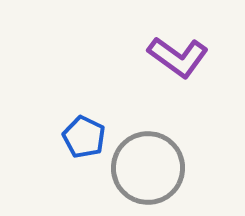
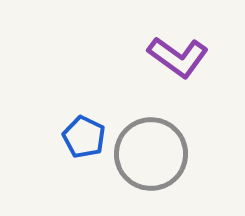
gray circle: moved 3 px right, 14 px up
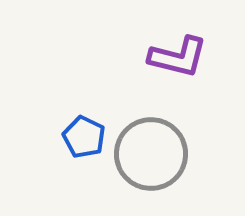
purple L-shape: rotated 22 degrees counterclockwise
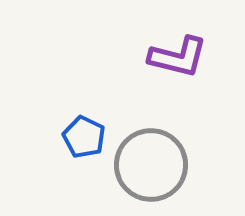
gray circle: moved 11 px down
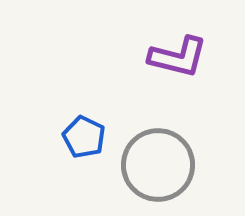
gray circle: moved 7 px right
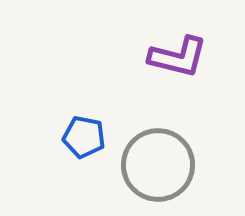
blue pentagon: rotated 15 degrees counterclockwise
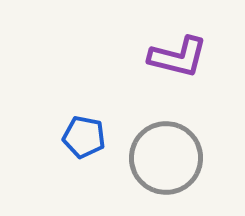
gray circle: moved 8 px right, 7 px up
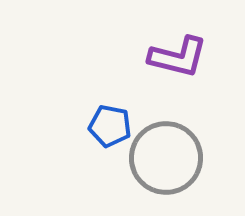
blue pentagon: moved 26 px right, 11 px up
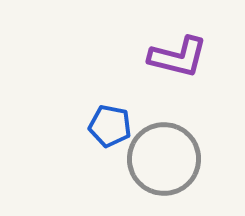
gray circle: moved 2 px left, 1 px down
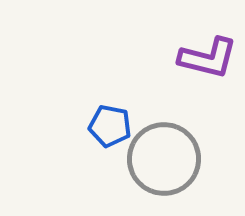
purple L-shape: moved 30 px right, 1 px down
